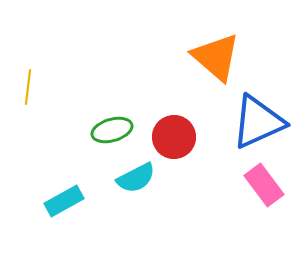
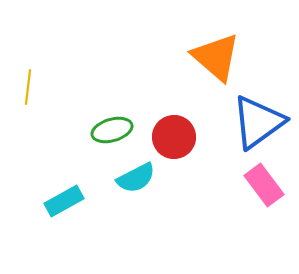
blue triangle: rotated 12 degrees counterclockwise
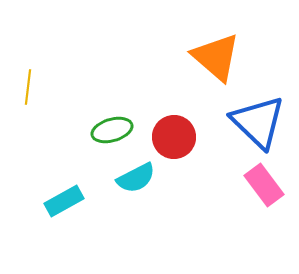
blue triangle: rotated 40 degrees counterclockwise
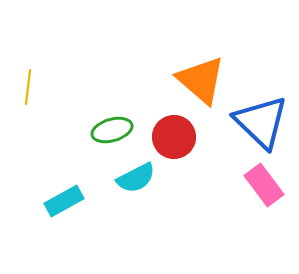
orange triangle: moved 15 px left, 23 px down
blue triangle: moved 3 px right
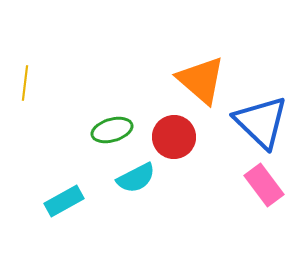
yellow line: moved 3 px left, 4 px up
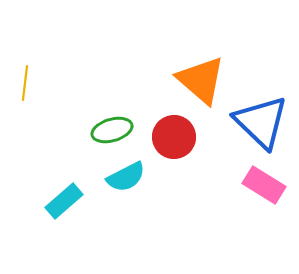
cyan semicircle: moved 10 px left, 1 px up
pink rectangle: rotated 21 degrees counterclockwise
cyan rectangle: rotated 12 degrees counterclockwise
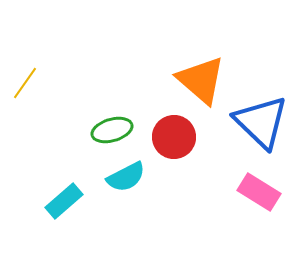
yellow line: rotated 28 degrees clockwise
pink rectangle: moved 5 px left, 7 px down
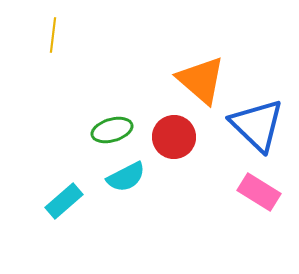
yellow line: moved 28 px right, 48 px up; rotated 28 degrees counterclockwise
blue triangle: moved 4 px left, 3 px down
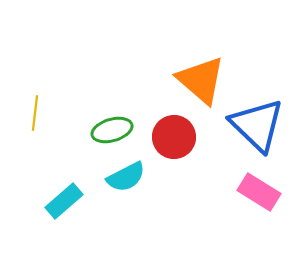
yellow line: moved 18 px left, 78 px down
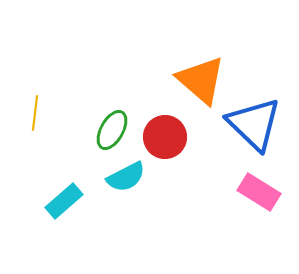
blue triangle: moved 3 px left, 1 px up
green ellipse: rotated 45 degrees counterclockwise
red circle: moved 9 px left
